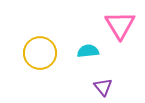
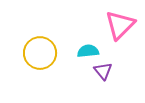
pink triangle: rotated 16 degrees clockwise
purple triangle: moved 16 px up
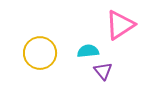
pink triangle: rotated 12 degrees clockwise
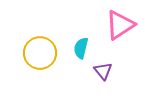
cyan semicircle: moved 7 px left, 3 px up; rotated 70 degrees counterclockwise
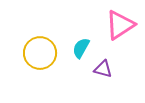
cyan semicircle: rotated 15 degrees clockwise
purple triangle: moved 2 px up; rotated 36 degrees counterclockwise
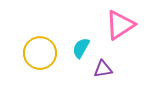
purple triangle: rotated 24 degrees counterclockwise
